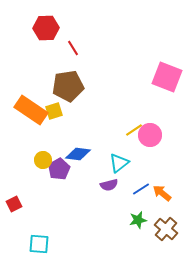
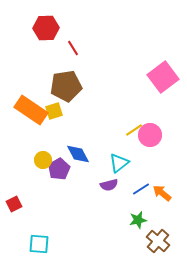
pink square: moved 4 px left; rotated 32 degrees clockwise
brown pentagon: moved 2 px left
blue diamond: rotated 55 degrees clockwise
brown cross: moved 8 px left, 12 px down
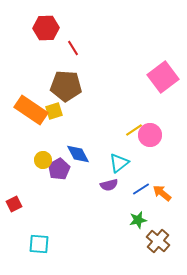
brown pentagon: rotated 12 degrees clockwise
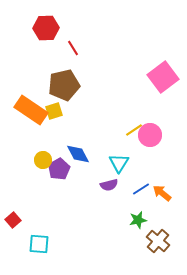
brown pentagon: moved 2 px left, 1 px up; rotated 16 degrees counterclockwise
cyan triangle: rotated 20 degrees counterclockwise
red square: moved 1 px left, 16 px down; rotated 14 degrees counterclockwise
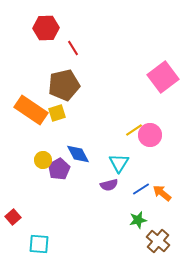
yellow square: moved 3 px right, 2 px down
red square: moved 3 px up
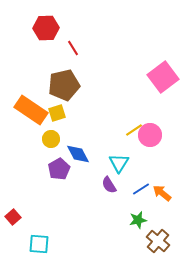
yellow circle: moved 8 px right, 21 px up
purple semicircle: rotated 72 degrees clockwise
